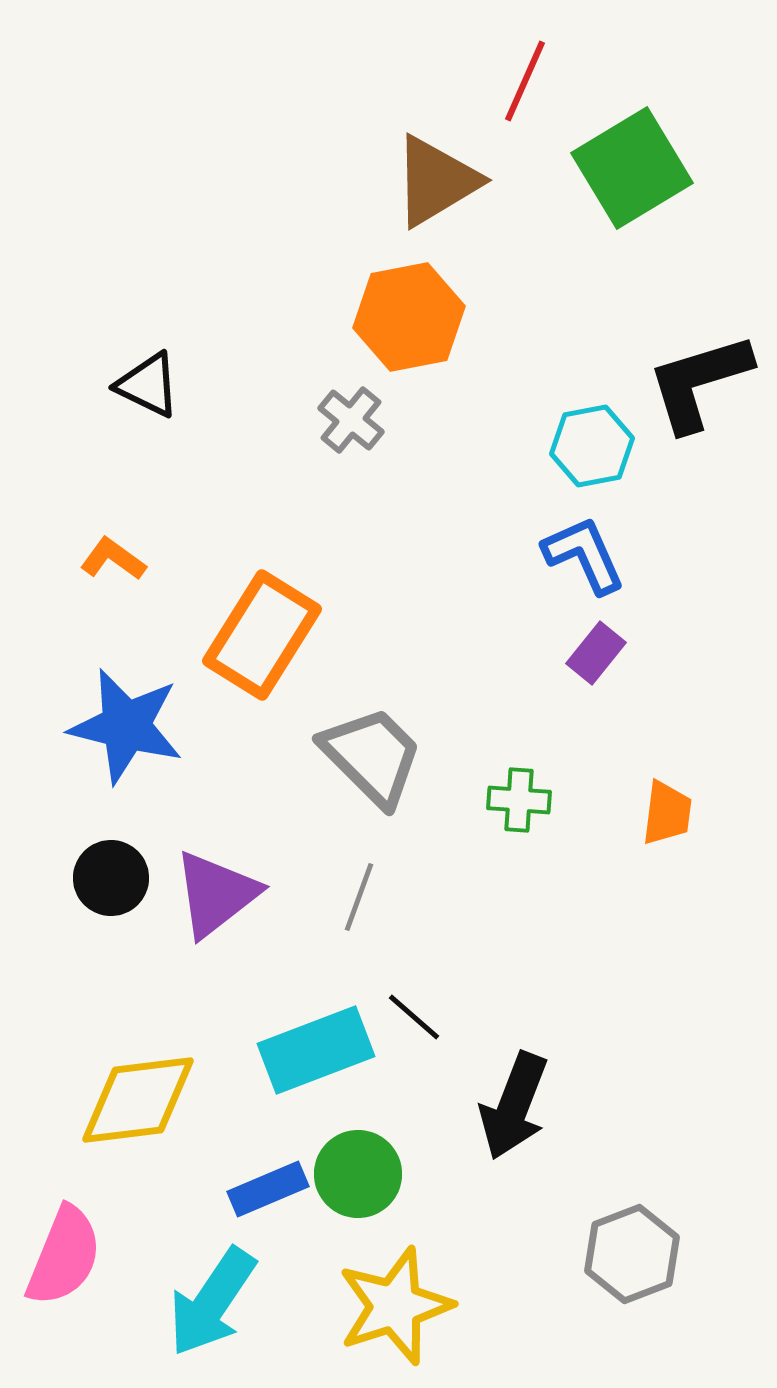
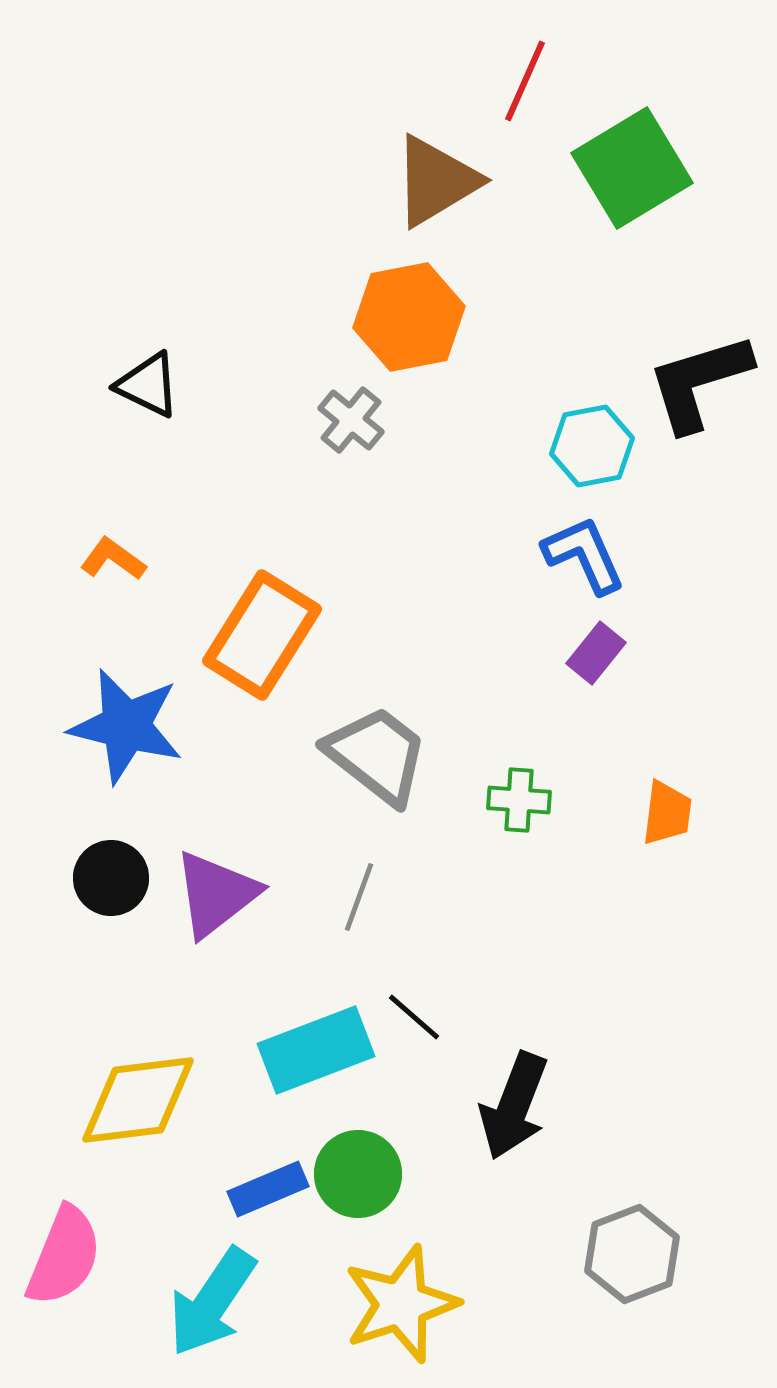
gray trapezoid: moved 5 px right, 1 px up; rotated 7 degrees counterclockwise
yellow star: moved 6 px right, 2 px up
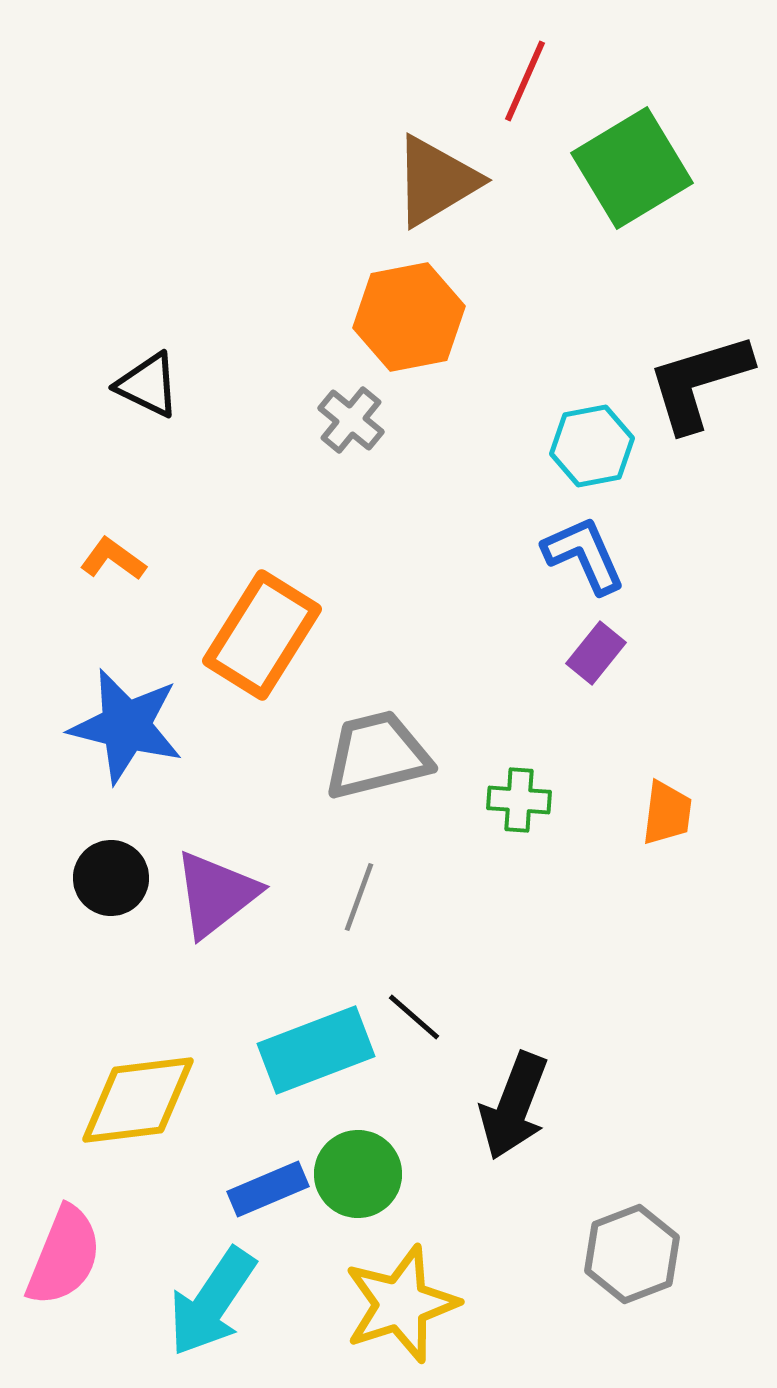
gray trapezoid: rotated 52 degrees counterclockwise
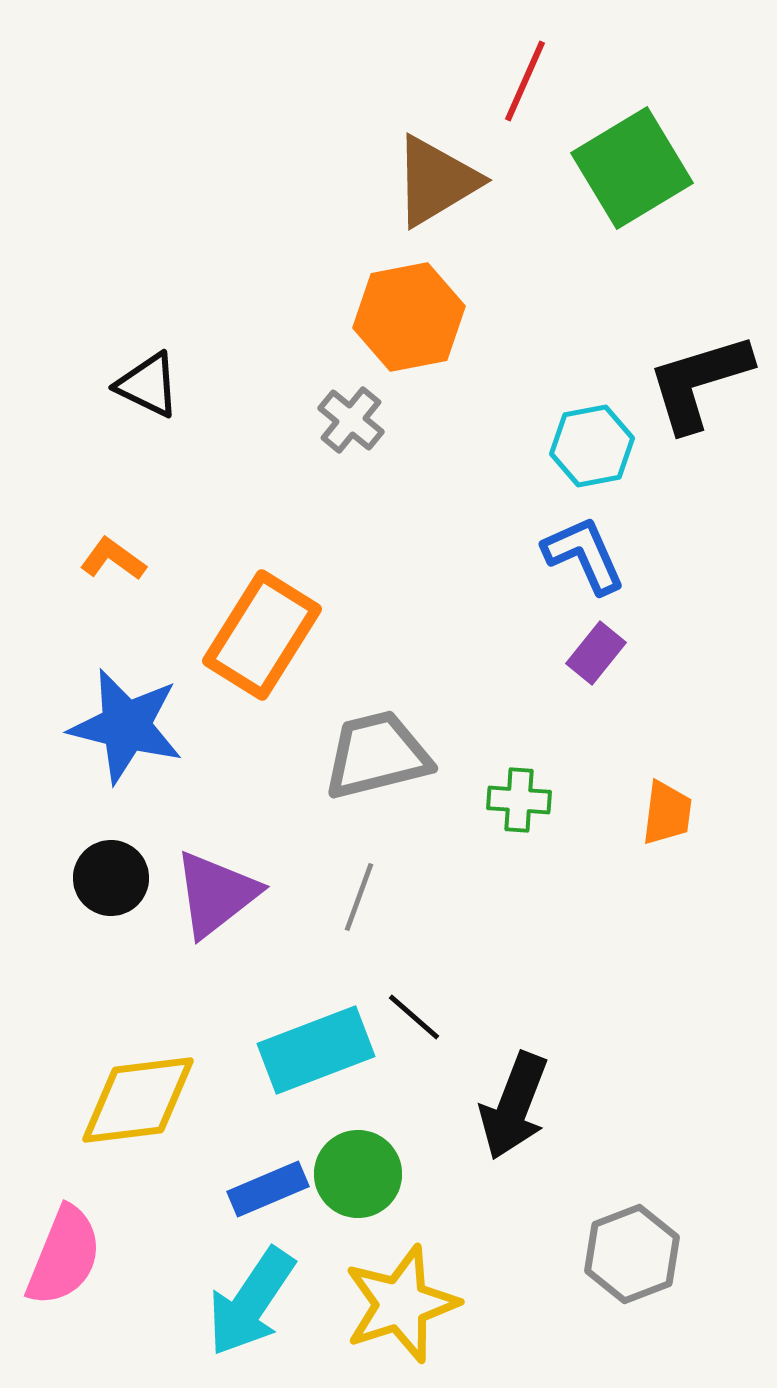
cyan arrow: moved 39 px right
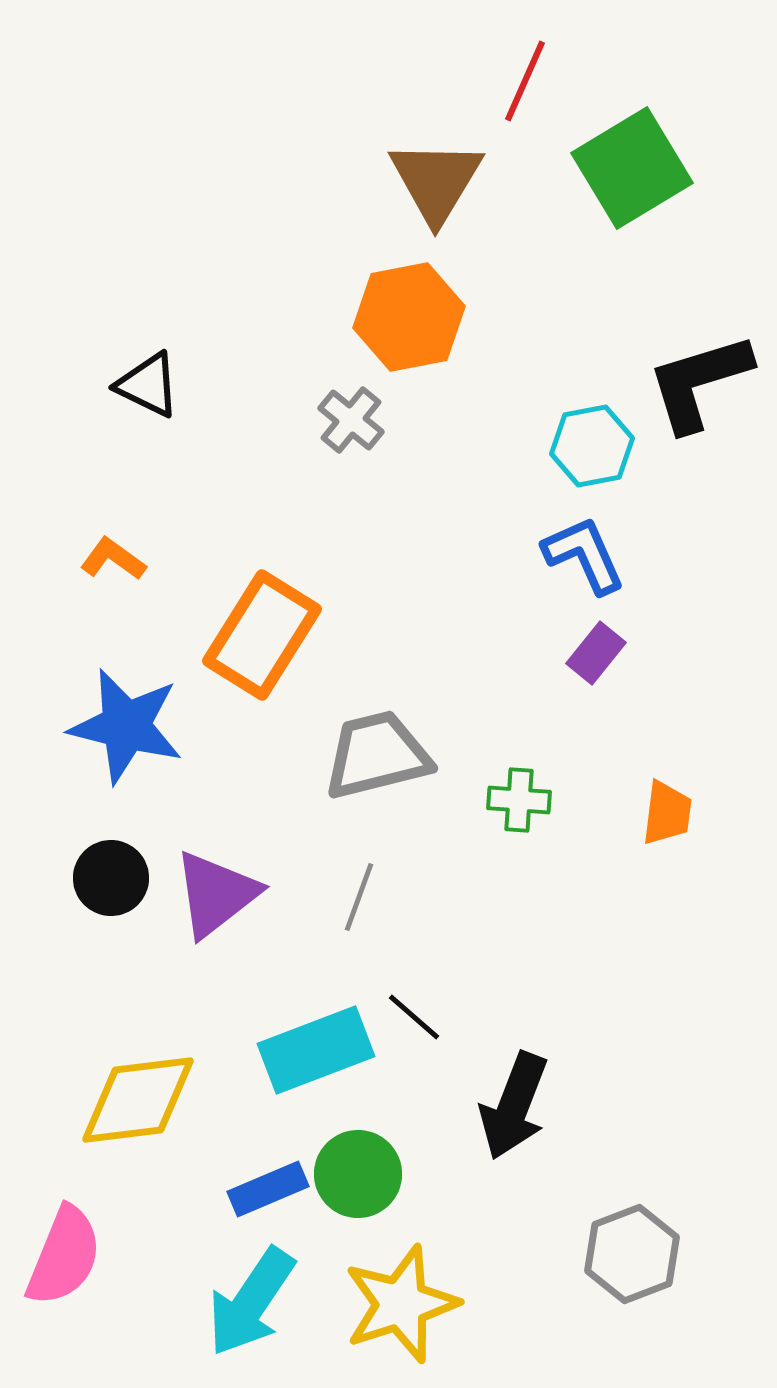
brown triangle: rotated 28 degrees counterclockwise
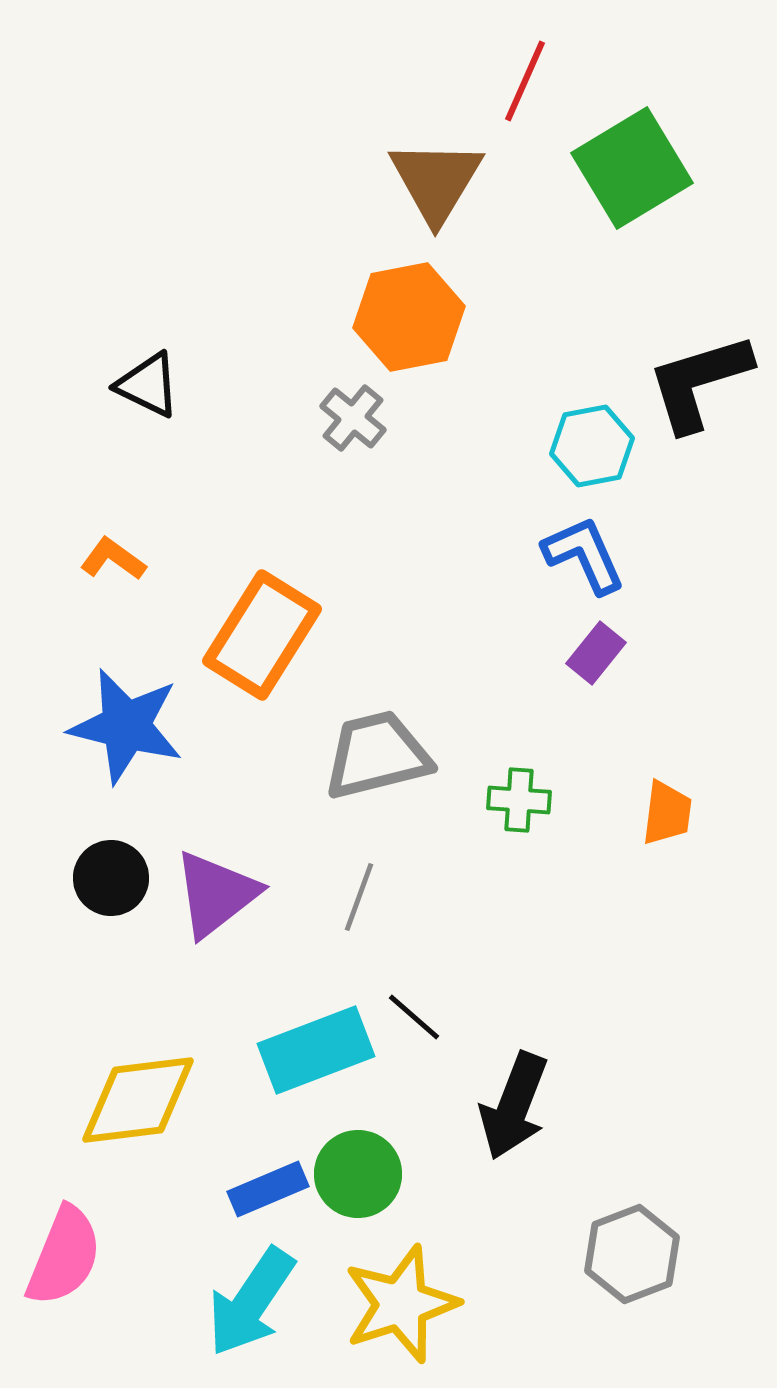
gray cross: moved 2 px right, 2 px up
